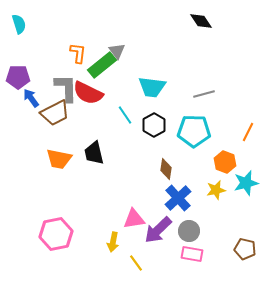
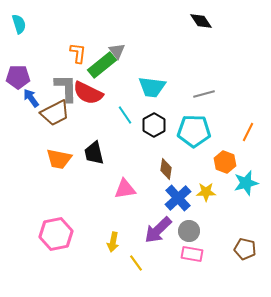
yellow star: moved 10 px left, 2 px down; rotated 12 degrees clockwise
pink triangle: moved 9 px left, 30 px up
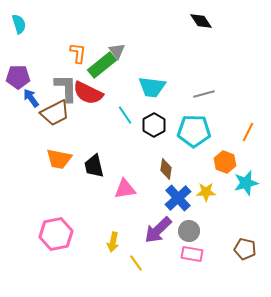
black trapezoid: moved 13 px down
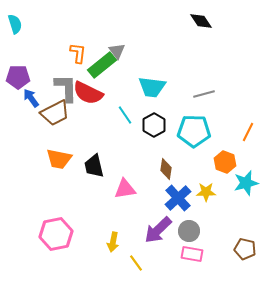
cyan semicircle: moved 4 px left
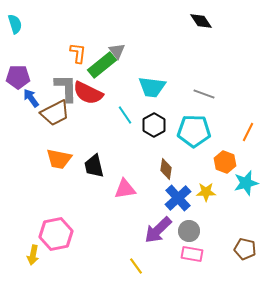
gray line: rotated 35 degrees clockwise
yellow arrow: moved 80 px left, 13 px down
yellow line: moved 3 px down
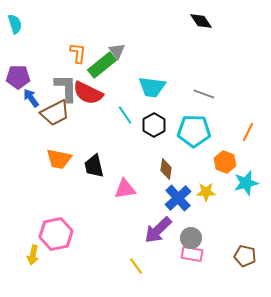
gray circle: moved 2 px right, 7 px down
brown pentagon: moved 7 px down
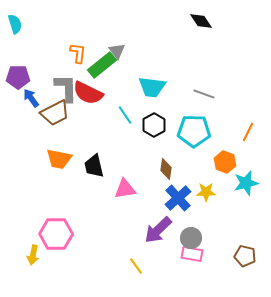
pink hexagon: rotated 12 degrees clockwise
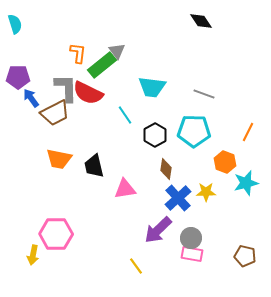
black hexagon: moved 1 px right, 10 px down
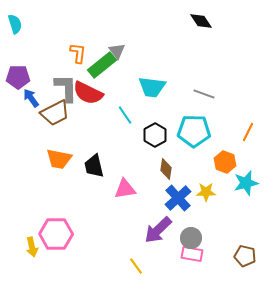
yellow arrow: moved 1 px left, 8 px up; rotated 24 degrees counterclockwise
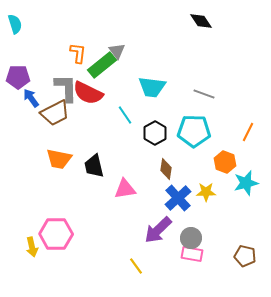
black hexagon: moved 2 px up
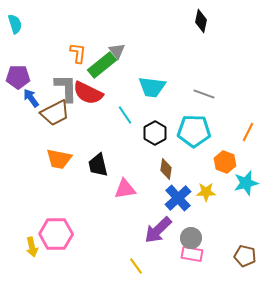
black diamond: rotated 45 degrees clockwise
black trapezoid: moved 4 px right, 1 px up
